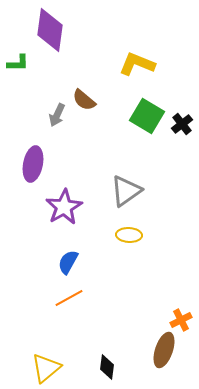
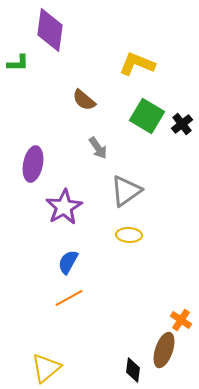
gray arrow: moved 41 px right, 33 px down; rotated 60 degrees counterclockwise
orange cross: rotated 30 degrees counterclockwise
black diamond: moved 26 px right, 3 px down
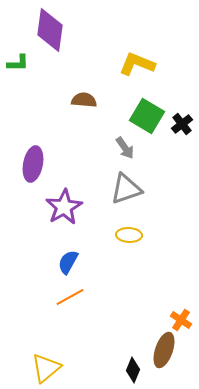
brown semicircle: rotated 145 degrees clockwise
gray arrow: moved 27 px right
gray triangle: moved 2 px up; rotated 16 degrees clockwise
orange line: moved 1 px right, 1 px up
black diamond: rotated 15 degrees clockwise
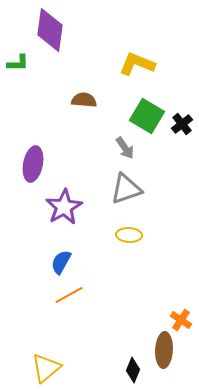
blue semicircle: moved 7 px left
orange line: moved 1 px left, 2 px up
brown ellipse: rotated 16 degrees counterclockwise
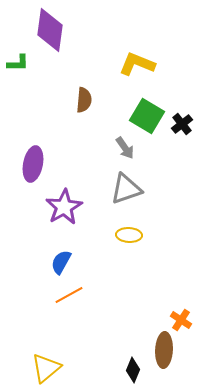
brown semicircle: rotated 90 degrees clockwise
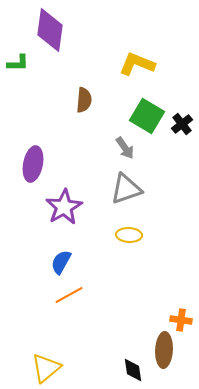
orange cross: rotated 25 degrees counterclockwise
black diamond: rotated 30 degrees counterclockwise
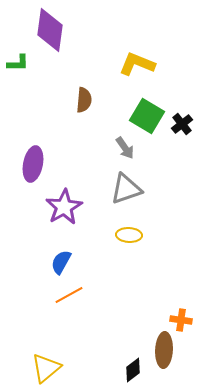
black diamond: rotated 60 degrees clockwise
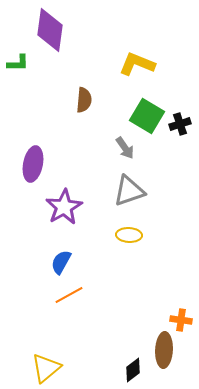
black cross: moved 2 px left; rotated 20 degrees clockwise
gray triangle: moved 3 px right, 2 px down
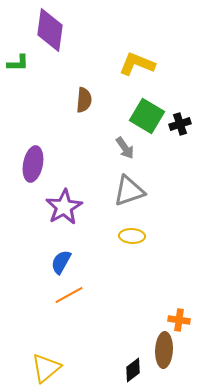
yellow ellipse: moved 3 px right, 1 px down
orange cross: moved 2 px left
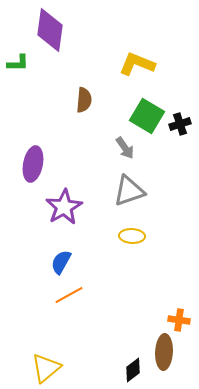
brown ellipse: moved 2 px down
